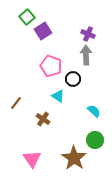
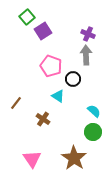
green circle: moved 2 px left, 8 px up
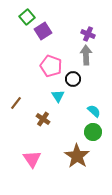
cyan triangle: rotated 24 degrees clockwise
brown star: moved 3 px right, 2 px up
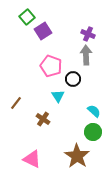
pink triangle: rotated 30 degrees counterclockwise
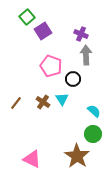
purple cross: moved 7 px left
cyan triangle: moved 4 px right, 3 px down
brown cross: moved 17 px up
green circle: moved 2 px down
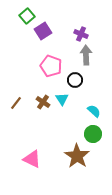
green square: moved 1 px up
black circle: moved 2 px right, 1 px down
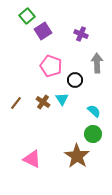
gray arrow: moved 11 px right, 8 px down
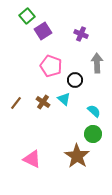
cyan triangle: moved 2 px right; rotated 16 degrees counterclockwise
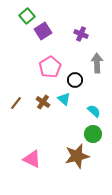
pink pentagon: moved 1 px left, 1 px down; rotated 20 degrees clockwise
brown star: rotated 25 degrees clockwise
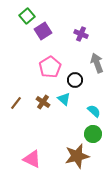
gray arrow: rotated 18 degrees counterclockwise
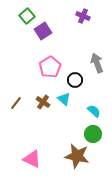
purple cross: moved 2 px right, 18 px up
brown star: rotated 25 degrees clockwise
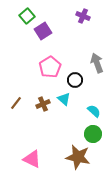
brown cross: moved 2 px down; rotated 32 degrees clockwise
brown star: moved 1 px right, 1 px down
